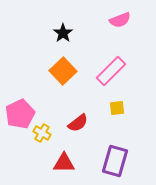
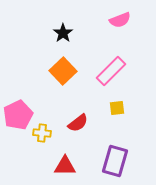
pink pentagon: moved 2 px left, 1 px down
yellow cross: rotated 24 degrees counterclockwise
red triangle: moved 1 px right, 3 px down
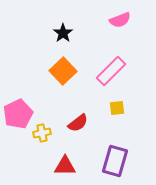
pink pentagon: moved 1 px up
yellow cross: rotated 18 degrees counterclockwise
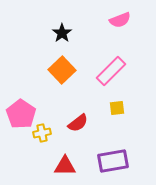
black star: moved 1 px left
orange square: moved 1 px left, 1 px up
pink pentagon: moved 3 px right; rotated 12 degrees counterclockwise
purple rectangle: moved 2 px left; rotated 64 degrees clockwise
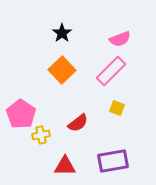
pink semicircle: moved 19 px down
yellow square: rotated 28 degrees clockwise
yellow cross: moved 1 px left, 2 px down
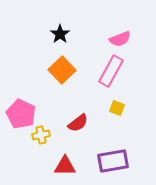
black star: moved 2 px left, 1 px down
pink rectangle: rotated 16 degrees counterclockwise
pink pentagon: rotated 8 degrees counterclockwise
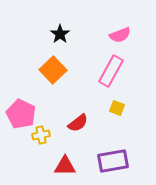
pink semicircle: moved 4 px up
orange square: moved 9 px left
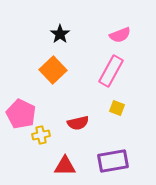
red semicircle: rotated 25 degrees clockwise
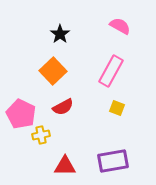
pink semicircle: moved 9 px up; rotated 130 degrees counterclockwise
orange square: moved 1 px down
red semicircle: moved 15 px left, 16 px up; rotated 15 degrees counterclockwise
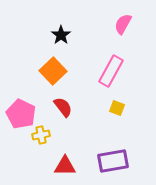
pink semicircle: moved 3 px right, 2 px up; rotated 90 degrees counterclockwise
black star: moved 1 px right, 1 px down
red semicircle: rotated 100 degrees counterclockwise
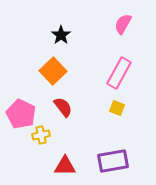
pink rectangle: moved 8 px right, 2 px down
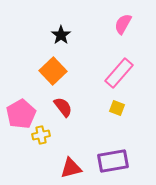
pink rectangle: rotated 12 degrees clockwise
pink pentagon: rotated 16 degrees clockwise
red triangle: moved 6 px right, 2 px down; rotated 15 degrees counterclockwise
